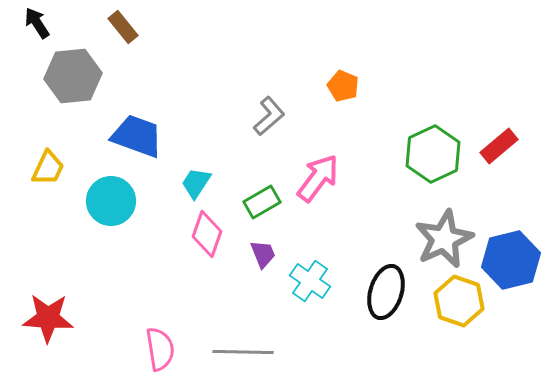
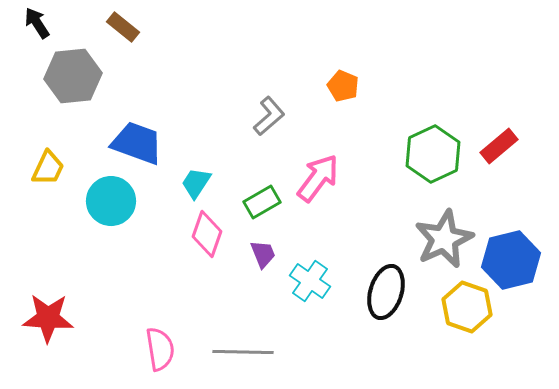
brown rectangle: rotated 12 degrees counterclockwise
blue trapezoid: moved 7 px down
yellow hexagon: moved 8 px right, 6 px down
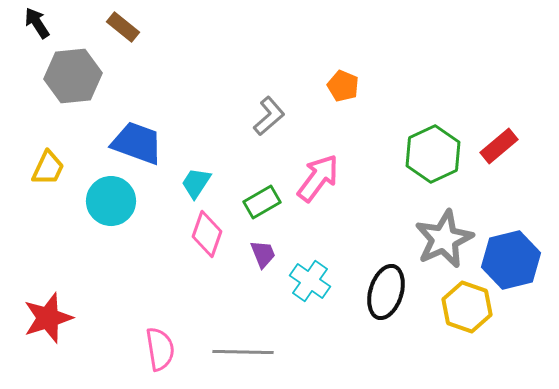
red star: rotated 21 degrees counterclockwise
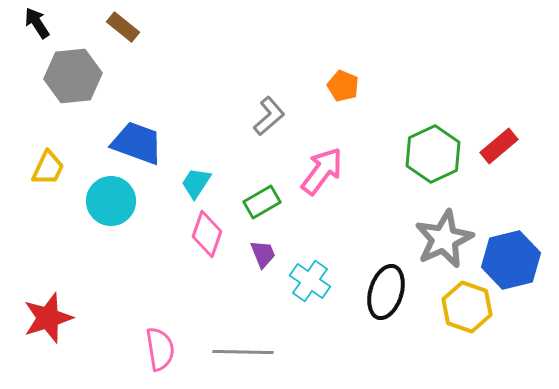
pink arrow: moved 4 px right, 7 px up
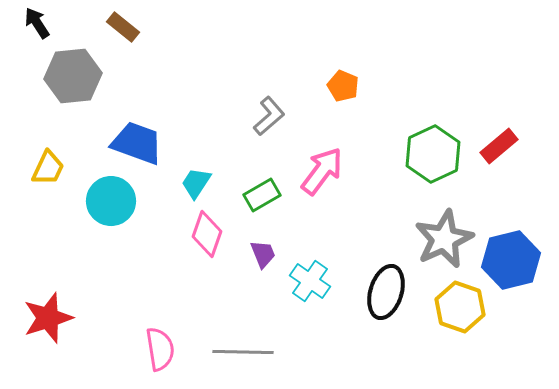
green rectangle: moved 7 px up
yellow hexagon: moved 7 px left
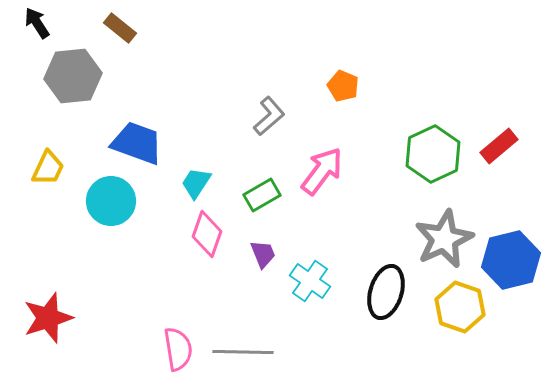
brown rectangle: moved 3 px left, 1 px down
pink semicircle: moved 18 px right
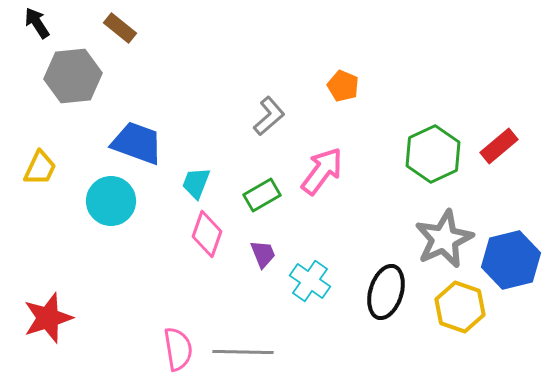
yellow trapezoid: moved 8 px left
cyan trapezoid: rotated 12 degrees counterclockwise
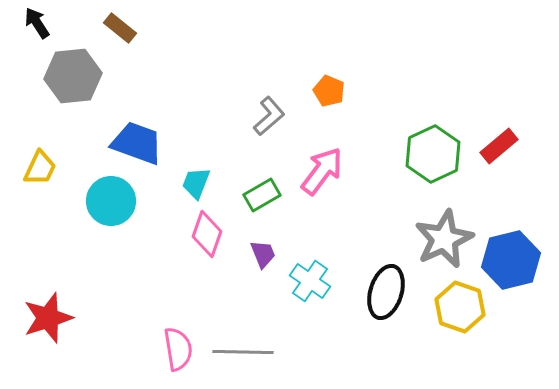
orange pentagon: moved 14 px left, 5 px down
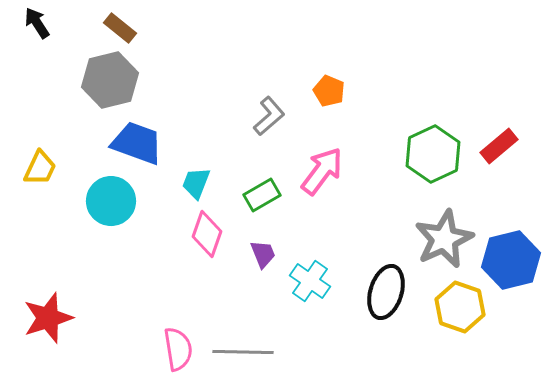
gray hexagon: moved 37 px right, 4 px down; rotated 8 degrees counterclockwise
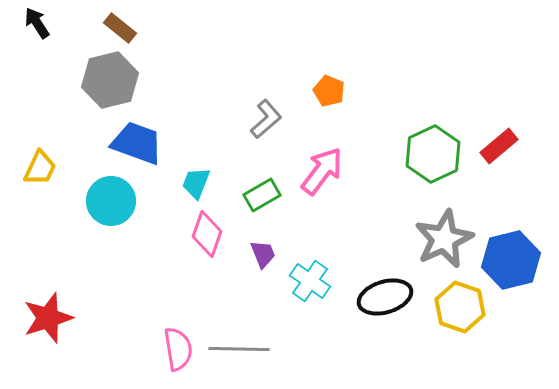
gray L-shape: moved 3 px left, 3 px down
black ellipse: moved 1 px left, 5 px down; rotated 56 degrees clockwise
gray line: moved 4 px left, 3 px up
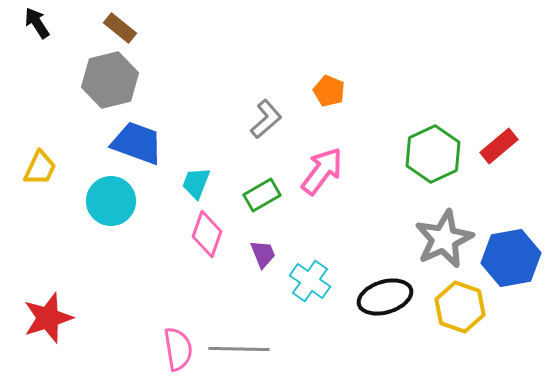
blue hexagon: moved 2 px up; rotated 4 degrees clockwise
